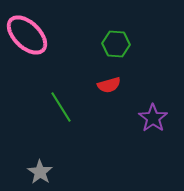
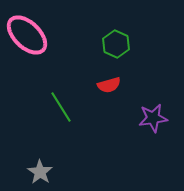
green hexagon: rotated 20 degrees clockwise
purple star: rotated 28 degrees clockwise
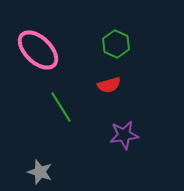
pink ellipse: moved 11 px right, 15 px down
purple star: moved 29 px left, 17 px down
gray star: rotated 15 degrees counterclockwise
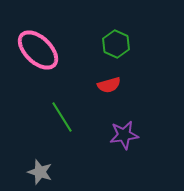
green line: moved 1 px right, 10 px down
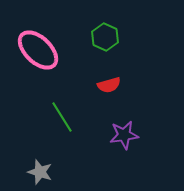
green hexagon: moved 11 px left, 7 px up
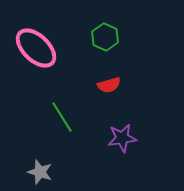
pink ellipse: moved 2 px left, 2 px up
purple star: moved 2 px left, 3 px down
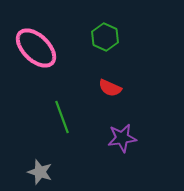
red semicircle: moved 1 px right, 3 px down; rotated 40 degrees clockwise
green line: rotated 12 degrees clockwise
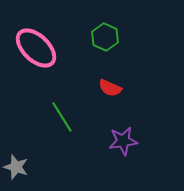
green line: rotated 12 degrees counterclockwise
purple star: moved 1 px right, 3 px down
gray star: moved 24 px left, 5 px up
